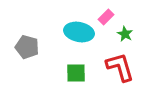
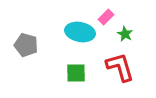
cyan ellipse: moved 1 px right
gray pentagon: moved 1 px left, 2 px up
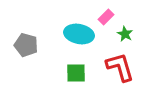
cyan ellipse: moved 1 px left, 2 px down
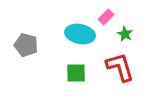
cyan ellipse: moved 1 px right
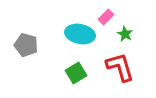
green square: rotated 30 degrees counterclockwise
